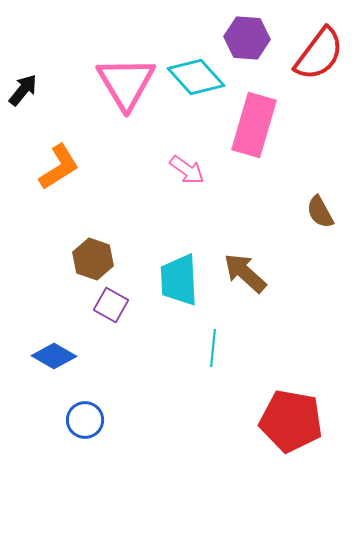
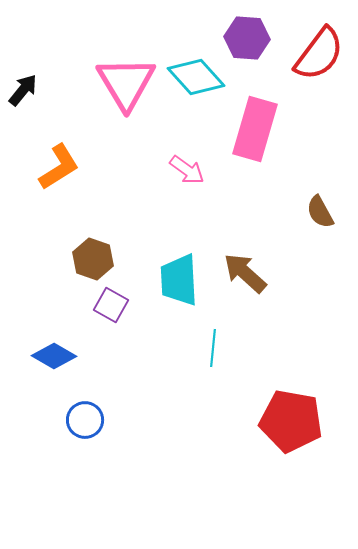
pink rectangle: moved 1 px right, 4 px down
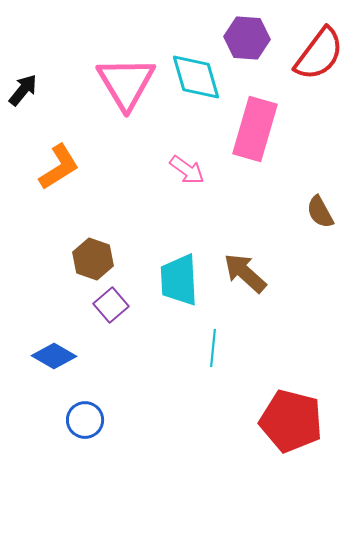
cyan diamond: rotated 26 degrees clockwise
purple square: rotated 20 degrees clockwise
red pentagon: rotated 4 degrees clockwise
